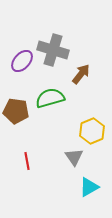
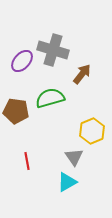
brown arrow: moved 1 px right
cyan triangle: moved 22 px left, 5 px up
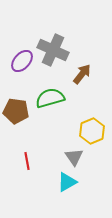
gray cross: rotated 8 degrees clockwise
